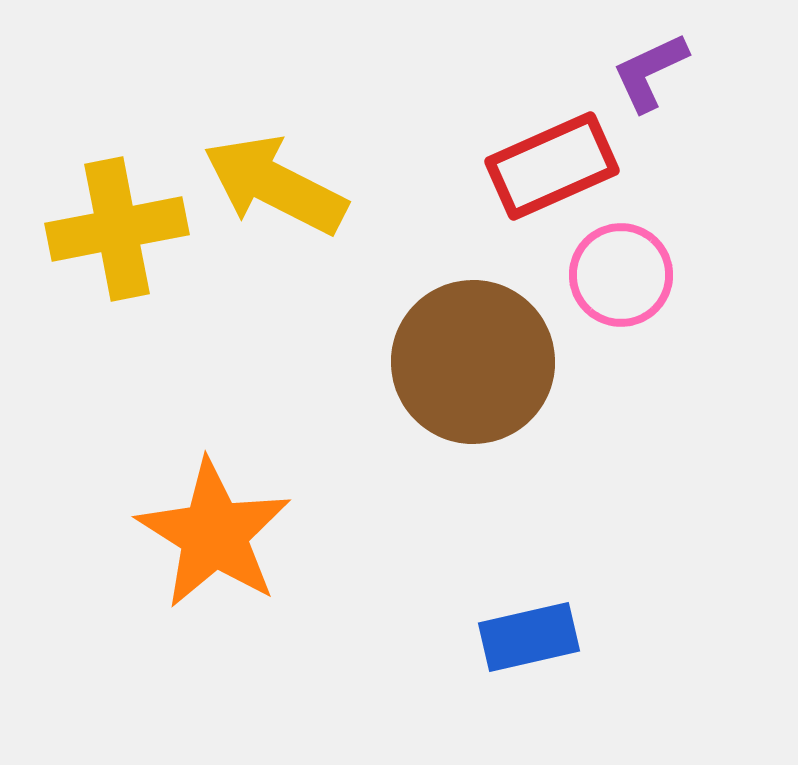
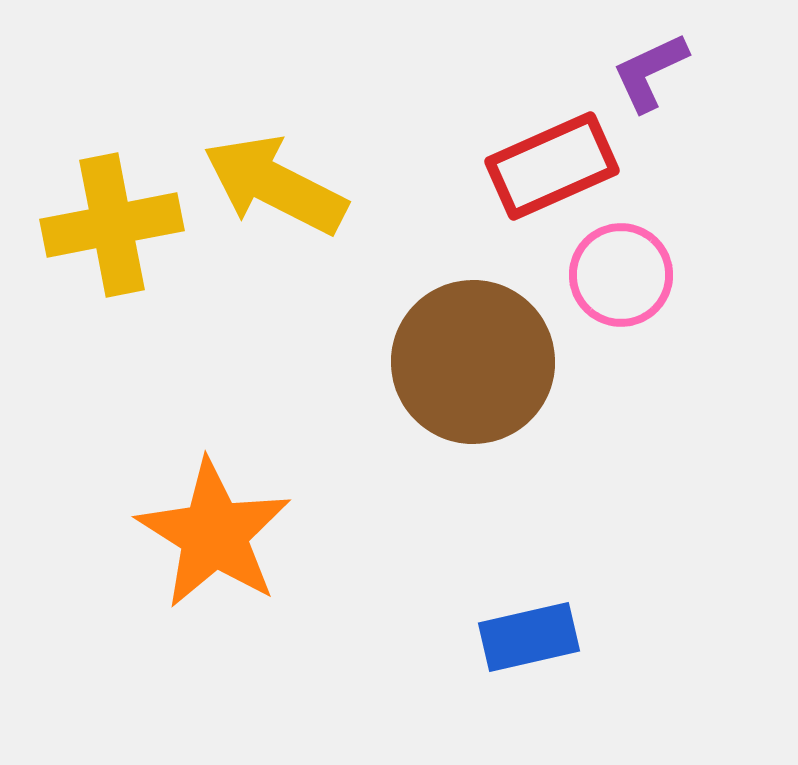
yellow cross: moved 5 px left, 4 px up
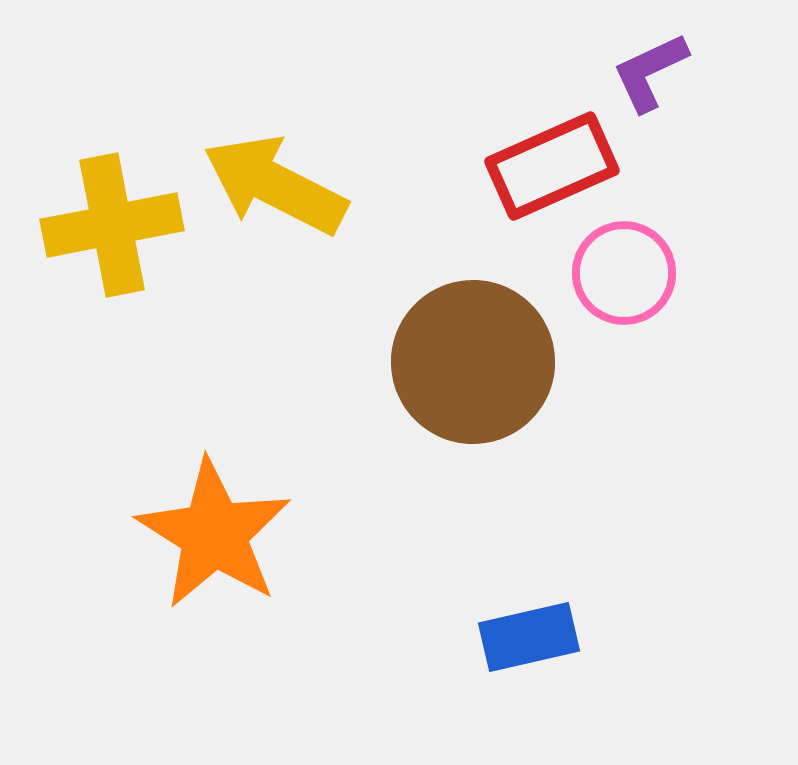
pink circle: moved 3 px right, 2 px up
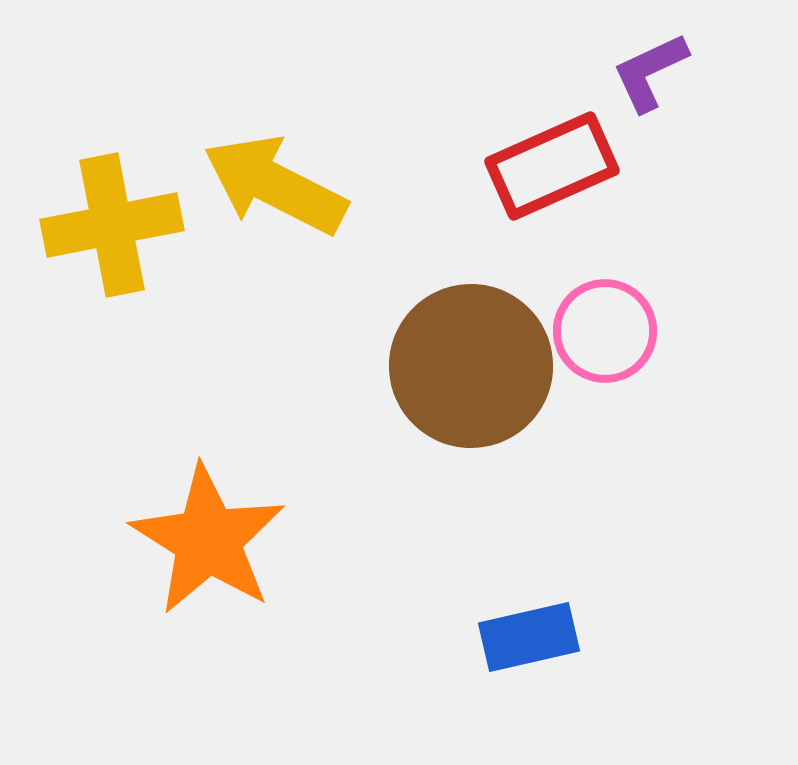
pink circle: moved 19 px left, 58 px down
brown circle: moved 2 px left, 4 px down
orange star: moved 6 px left, 6 px down
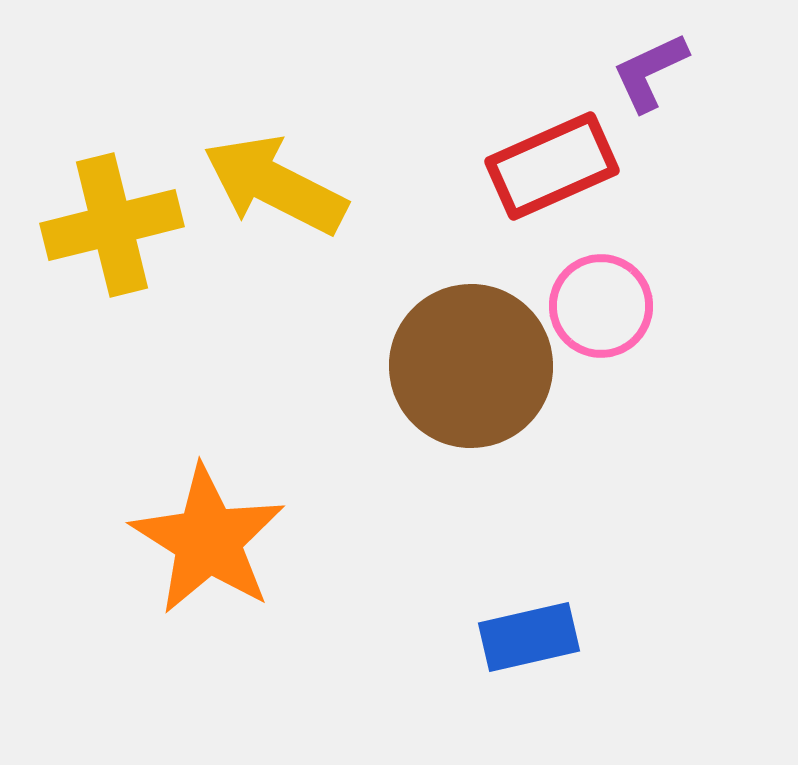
yellow cross: rotated 3 degrees counterclockwise
pink circle: moved 4 px left, 25 px up
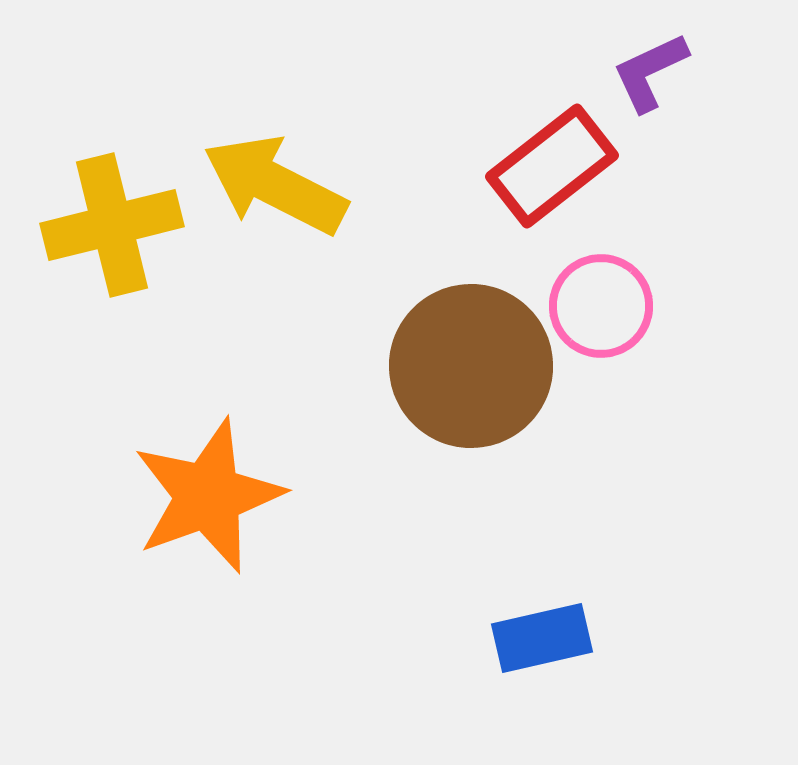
red rectangle: rotated 14 degrees counterclockwise
orange star: moved 44 px up; rotated 20 degrees clockwise
blue rectangle: moved 13 px right, 1 px down
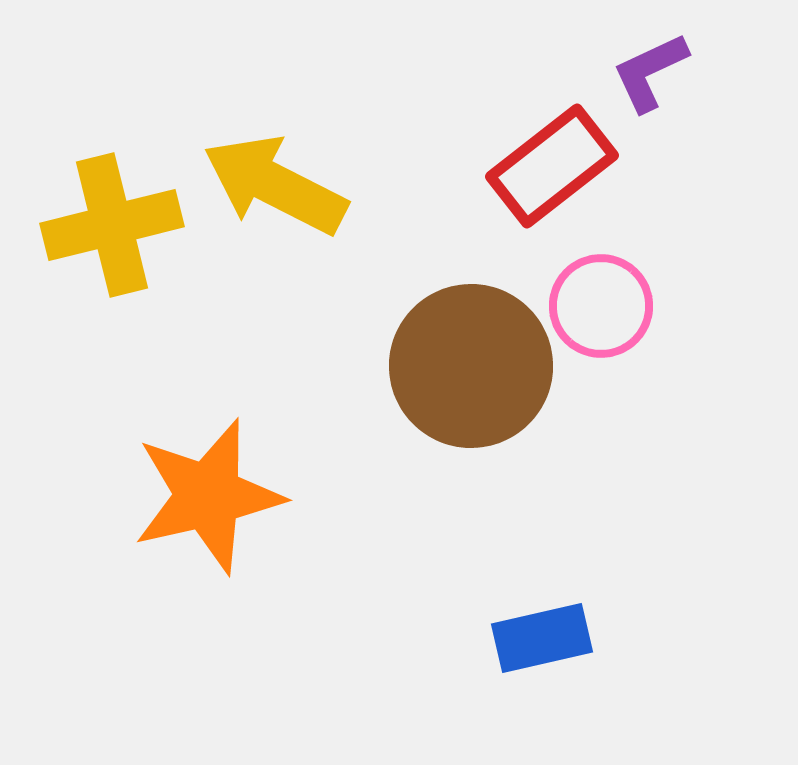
orange star: rotated 7 degrees clockwise
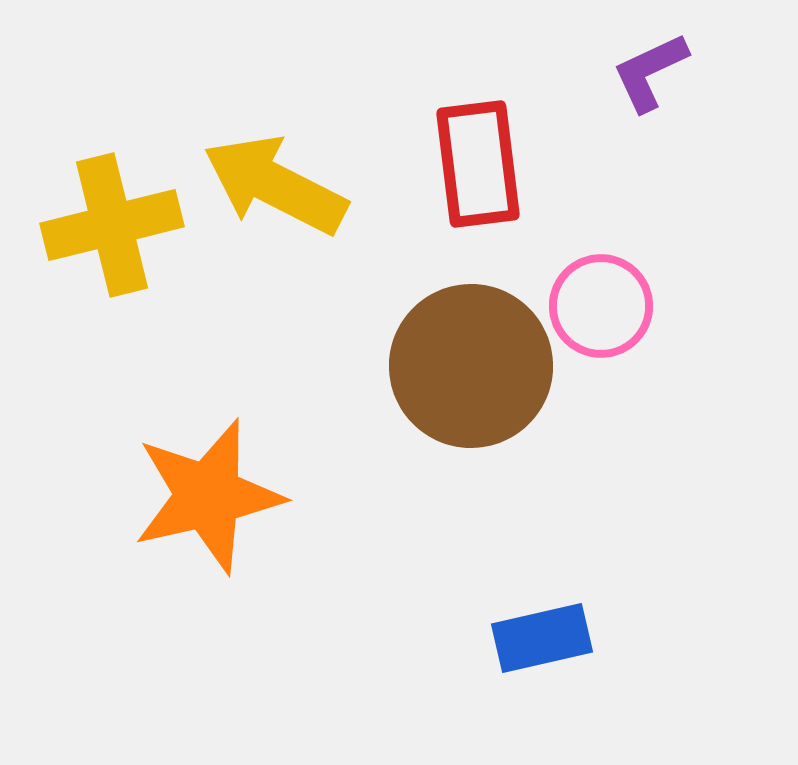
red rectangle: moved 74 px left, 2 px up; rotated 59 degrees counterclockwise
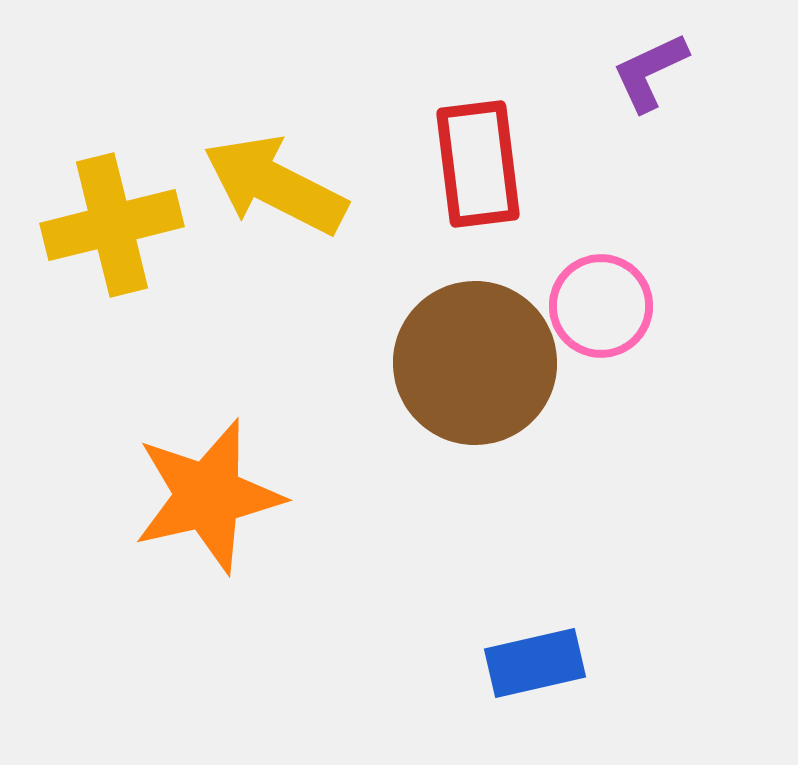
brown circle: moved 4 px right, 3 px up
blue rectangle: moved 7 px left, 25 px down
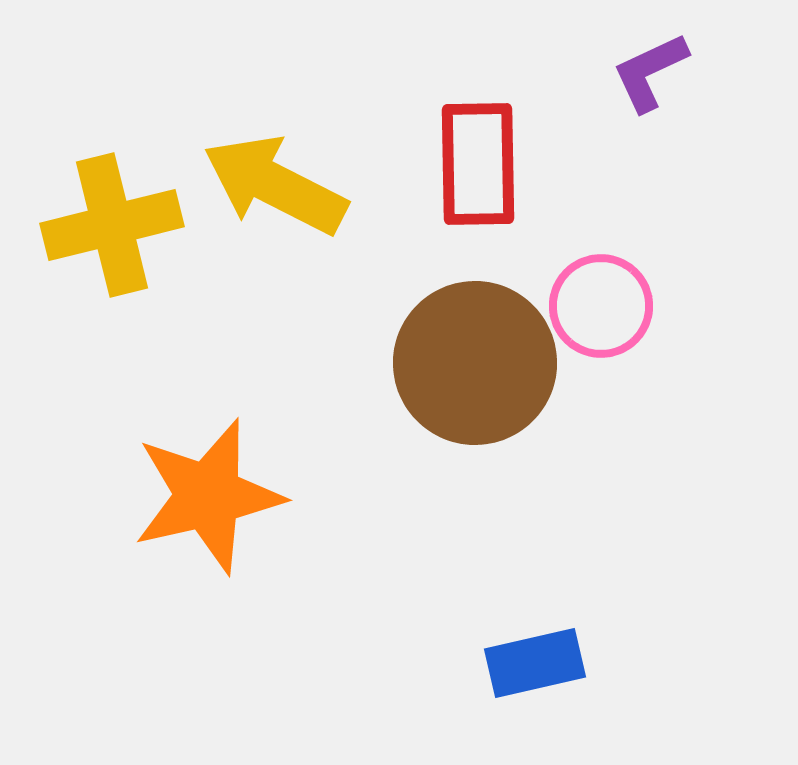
red rectangle: rotated 6 degrees clockwise
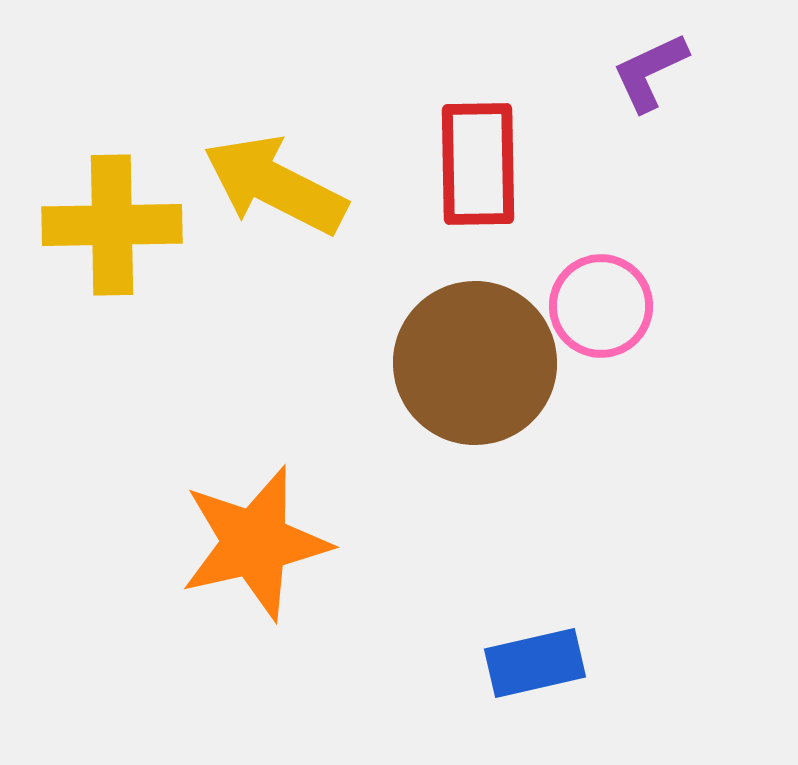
yellow cross: rotated 13 degrees clockwise
orange star: moved 47 px right, 47 px down
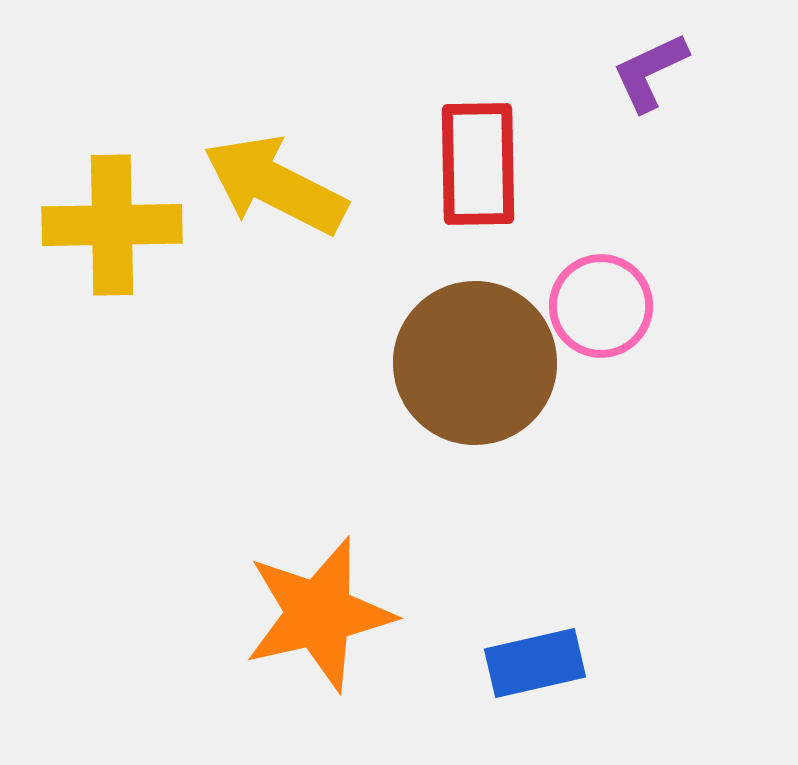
orange star: moved 64 px right, 71 px down
